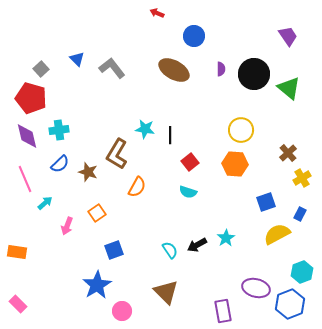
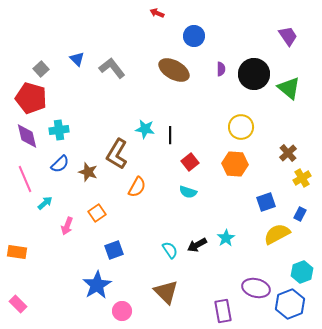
yellow circle at (241, 130): moved 3 px up
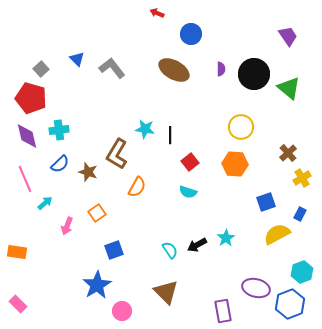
blue circle at (194, 36): moved 3 px left, 2 px up
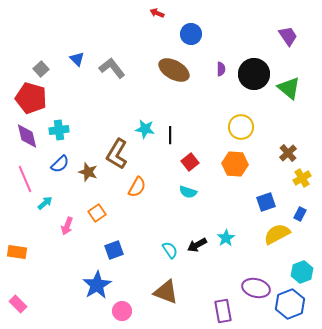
brown triangle at (166, 292): rotated 24 degrees counterclockwise
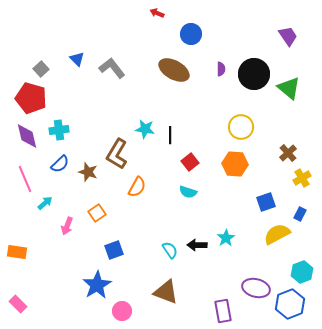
black arrow at (197, 245): rotated 30 degrees clockwise
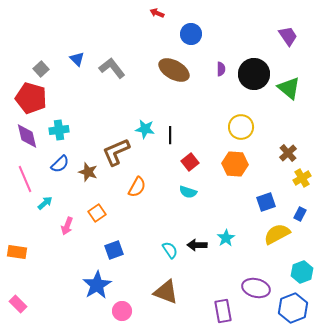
brown L-shape at (117, 154): moved 1 px left, 2 px up; rotated 36 degrees clockwise
blue hexagon at (290, 304): moved 3 px right, 4 px down
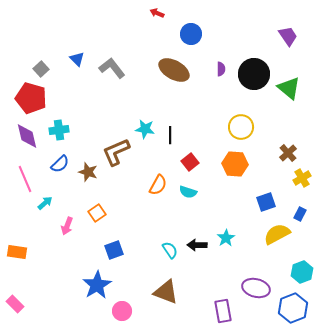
orange semicircle at (137, 187): moved 21 px right, 2 px up
pink rectangle at (18, 304): moved 3 px left
